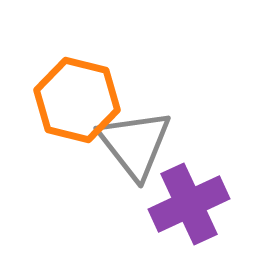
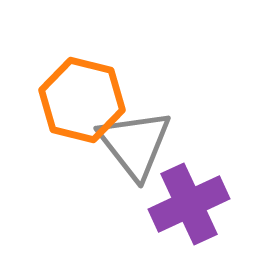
orange hexagon: moved 5 px right
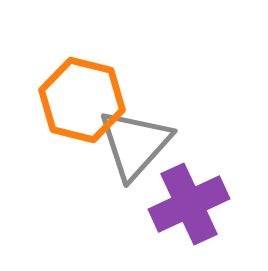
gray triangle: rotated 20 degrees clockwise
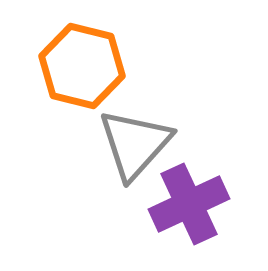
orange hexagon: moved 34 px up
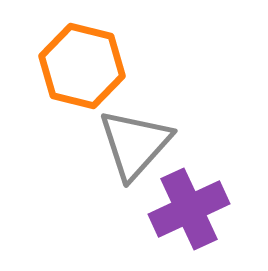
purple cross: moved 5 px down
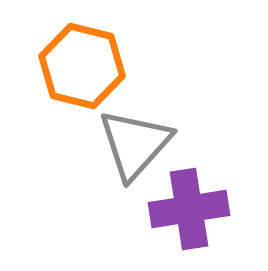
purple cross: rotated 16 degrees clockwise
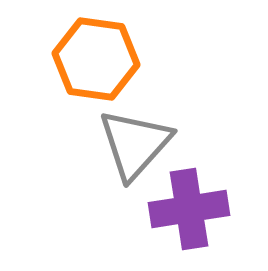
orange hexagon: moved 14 px right, 7 px up; rotated 6 degrees counterclockwise
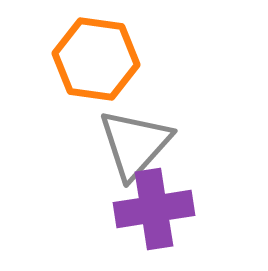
purple cross: moved 35 px left
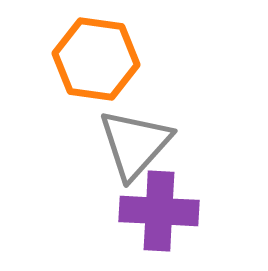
purple cross: moved 5 px right, 2 px down; rotated 12 degrees clockwise
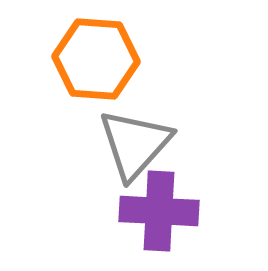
orange hexagon: rotated 4 degrees counterclockwise
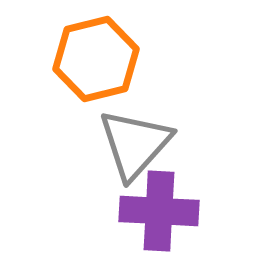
orange hexagon: rotated 18 degrees counterclockwise
